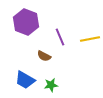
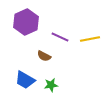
purple hexagon: rotated 15 degrees clockwise
purple line: rotated 42 degrees counterclockwise
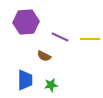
purple hexagon: rotated 20 degrees clockwise
yellow line: rotated 12 degrees clockwise
blue trapezoid: rotated 120 degrees counterclockwise
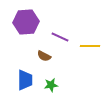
yellow line: moved 7 px down
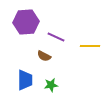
purple line: moved 4 px left
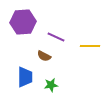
purple hexagon: moved 3 px left
blue trapezoid: moved 3 px up
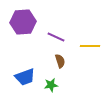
brown semicircle: moved 16 px right, 5 px down; rotated 136 degrees counterclockwise
blue trapezoid: rotated 70 degrees clockwise
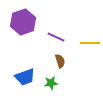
purple hexagon: rotated 15 degrees counterclockwise
yellow line: moved 3 px up
green star: moved 2 px up
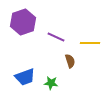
brown semicircle: moved 10 px right
green star: rotated 16 degrees clockwise
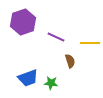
blue trapezoid: moved 3 px right, 1 px down
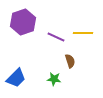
yellow line: moved 7 px left, 10 px up
blue trapezoid: moved 12 px left; rotated 25 degrees counterclockwise
green star: moved 3 px right, 4 px up
